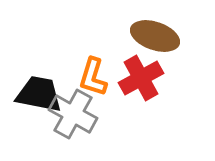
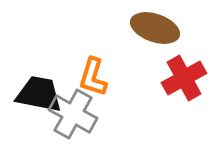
brown ellipse: moved 8 px up
red cross: moved 43 px right
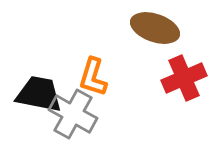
red cross: rotated 6 degrees clockwise
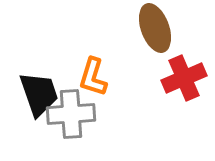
brown ellipse: rotated 51 degrees clockwise
black trapezoid: rotated 60 degrees clockwise
gray cross: moved 2 px left; rotated 33 degrees counterclockwise
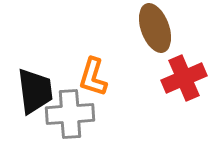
black trapezoid: moved 4 px left, 3 px up; rotated 12 degrees clockwise
gray cross: moved 1 px left
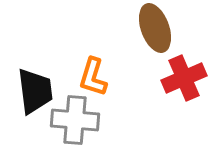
gray cross: moved 5 px right, 6 px down; rotated 9 degrees clockwise
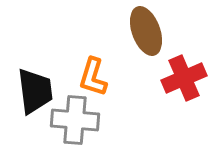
brown ellipse: moved 9 px left, 3 px down
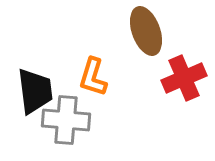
gray cross: moved 9 px left
